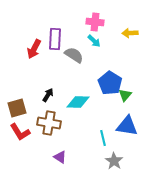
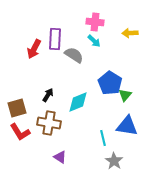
cyan diamond: rotated 25 degrees counterclockwise
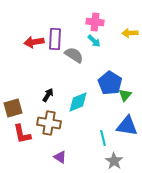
red arrow: moved 7 px up; rotated 54 degrees clockwise
brown square: moved 4 px left
red L-shape: moved 2 px right, 2 px down; rotated 20 degrees clockwise
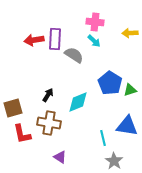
red arrow: moved 2 px up
green triangle: moved 5 px right, 5 px up; rotated 32 degrees clockwise
